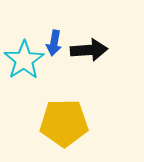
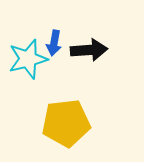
cyan star: moved 4 px right, 1 px up; rotated 18 degrees clockwise
yellow pentagon: moved 2 px right; rotated 6 degrees counterclockwise
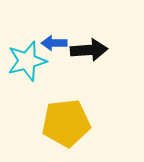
blue arrow: rotated 80 degrees clockwise
cyan star: moved 1 px left, 2 px down
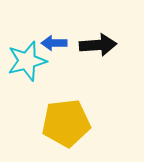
black arrow: moved 9 px right, 5 px up
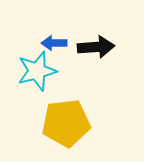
black arrow: moved 2 px left, 2 px down
cyan star: moved 10 px right, 10 px down
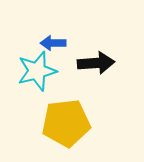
blue arrow: moved 1 px left
black arrow: moved 16 px down
